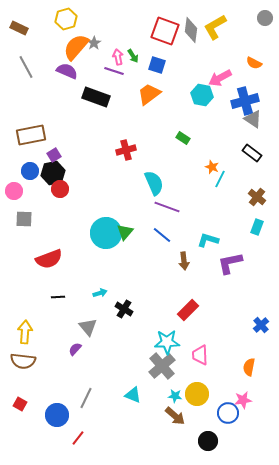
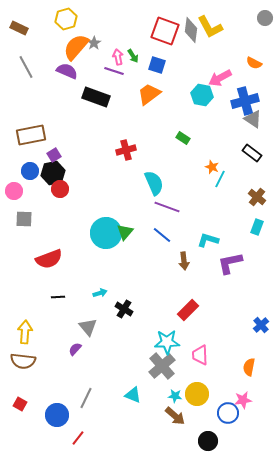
yellow L-shape at (215, 27): moved 5 px left; rotated 88 degrees counterclockwise
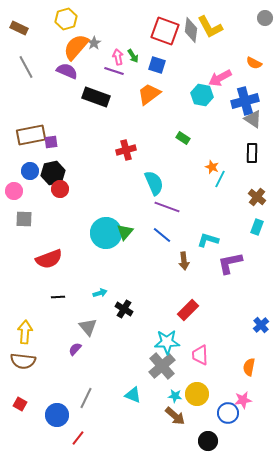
black rectangle at (252, 153): rotated 54 degrees clockwise
purple square at (54, 155): moved 3 px left, 13 px up; rotated 24 degrees clockwise
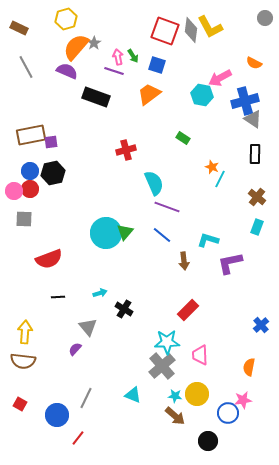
black rectangle at (252, 153): moved 3 px right, 1 px down
red circle at (60, 189): moved 30 px left
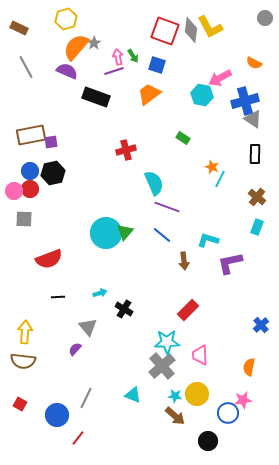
purple line at (114, 71): rotated 36 degrees counterclockwise
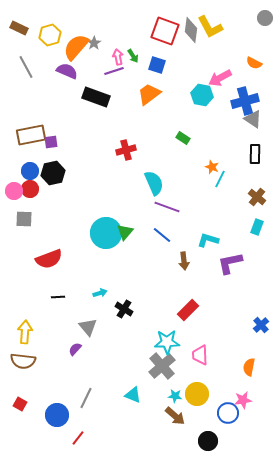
yellow hexagon at (66, 19): moved 16 px left, 16 px down
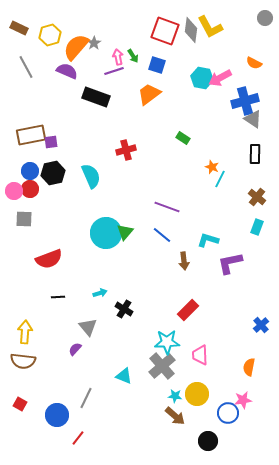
cyan hexagon at (202, 95): moved 17 px up
cyan semicircle at (154, 183): moved 63 px left, 7 px up
cyan triangle at (133, 395): moved 9 px left, 19 px up
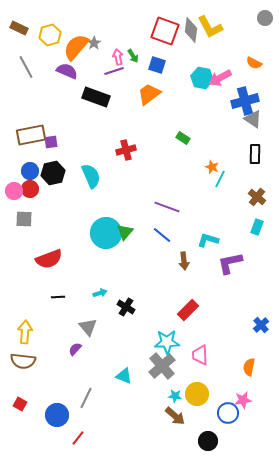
black cross at (124, 309): moved 2 px right, 2 px up
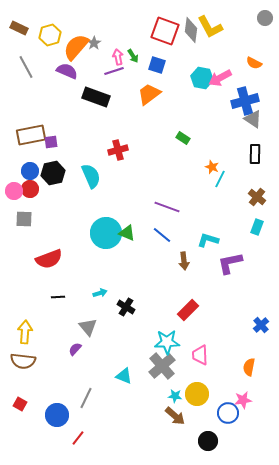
red cross at (126, 150): moved 8 px left
green triangle at (125, 232): moved 2 px right, 1 px down; rotated 48 degrees counterclockwise
